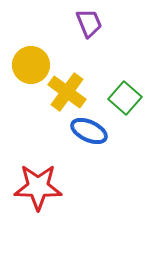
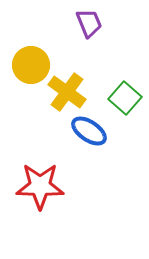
blue ellipse: rotated 9 degrees clockwise
red star: moved 2 px right, 1 px up
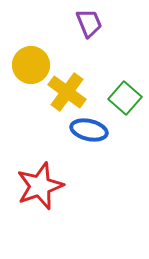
blue ellipse: moved 1 px up; rotated 21 degrees counterclockwise
red star: rotated 21 degrees counterclockwise
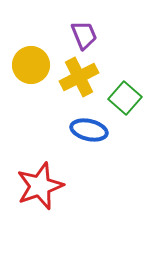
purple trapezoid: moved 5 px left, 12 px down
yellow cross: moved 12 px right, 15 px up; rotated 27 degrees clockwise
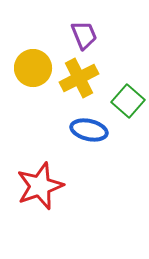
yellow circle: moved 2 px right, 3 px down
yellow cross: moved 1 px down
green square: moved 3 px right, 3 px down
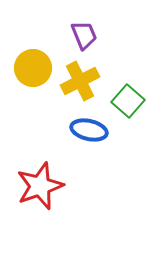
yellow cross: moved 1 px right, 3 px down
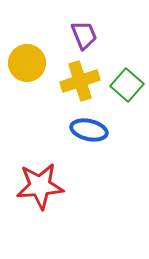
yellow circle: moved 6 px left, 5 px up
yellow cross: rotated 9 degrees clockwise
green square: moved 1 px left, 16 px up
red star: rotated 15 degrees clockwise
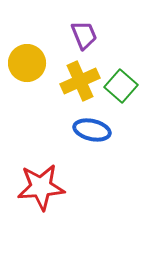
yellow cross: rotated 6 degrees counterclockwise
green square: moved 6 px left, 1 px down
blue ellipse: moved 3 px right
red star: moved 1 px right, 1 px down
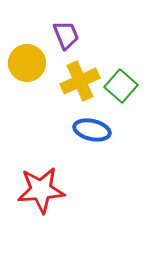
purple trapezoid: moved 18 px left
red star: moved 3 px down
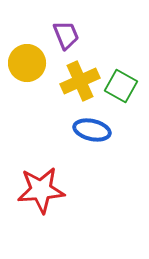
green square: rotated 12 degrees counterclockwise
